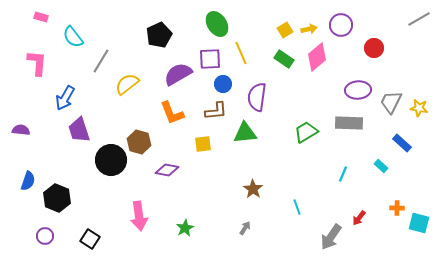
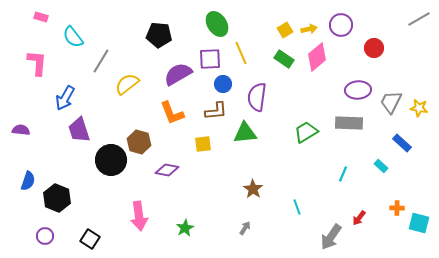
black pentagon at (159, 35): rotated 30 degrees clockwise
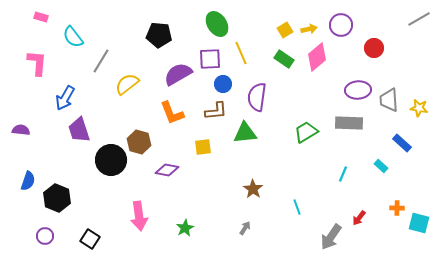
gray trapezoid at (391, 102): moved 2 px left, 2 px up; rotated 30 degrees counterclockwise
yellow square at (203, 144): moved 3 px down
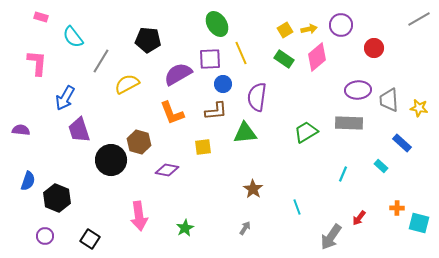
black pentagon at (159, 35): moved 11 px left, 5 px down
yellow semicircle at (127, 84): rotated 10 degrees clockwise
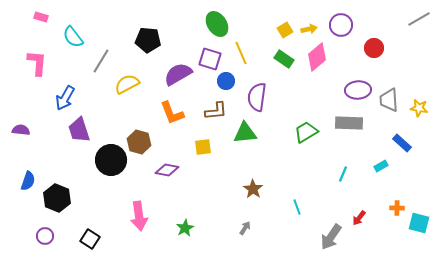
purple square at (210, 59): rotated 20 degrees clockwise
blue circle at (223, 84): moved 3 px right, 3 px up
cyan rectangle at (381, 166): rotated 72 degrees counterclockwise
